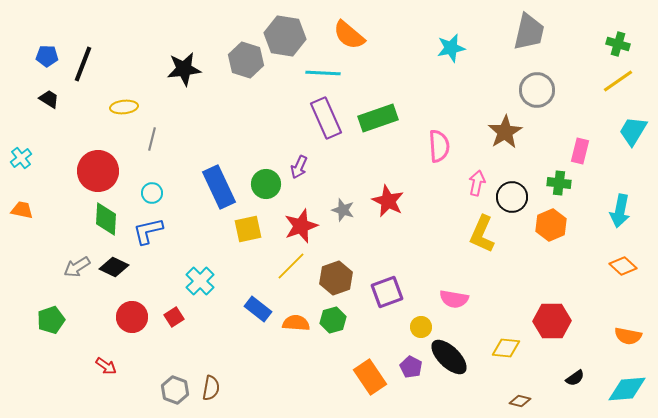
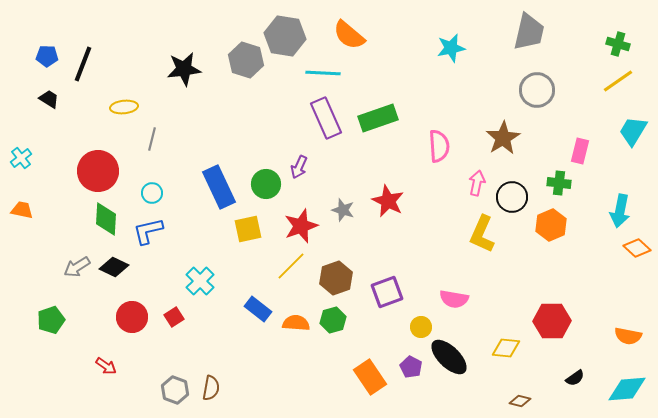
brown star at (505, 132): moved 2 px left, 6 px down
orange diamond at (623, 266): moved 14 px right, 18 px up
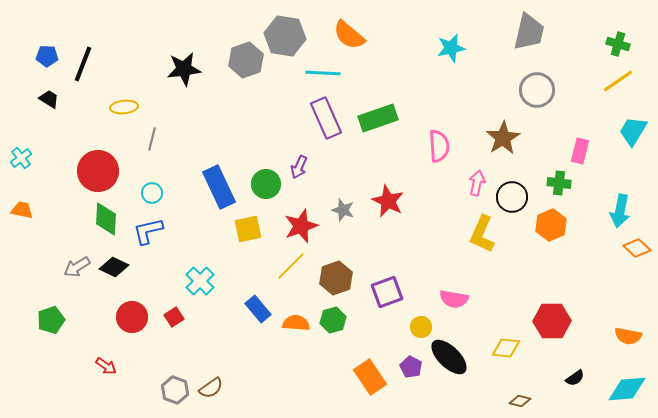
gray hexagon at (246, 60): rotated 24 degrees clockwise
blue rectangle at (258, 309): rotated 12 degrees clockwise
brown semicircle at (211, 388): rotated 45 degrees clockwise
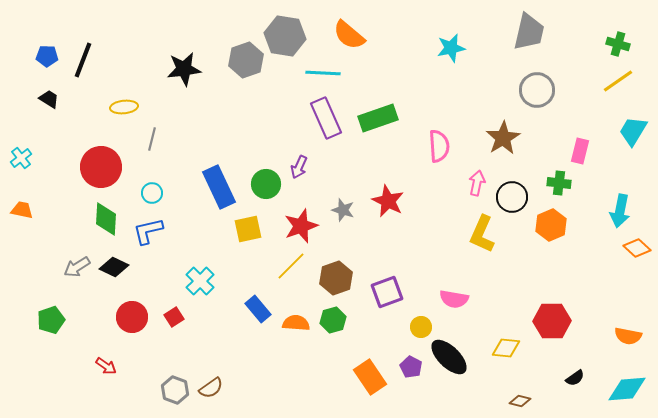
black line at (83, 64): moved 4 px up
red circle at (98, 171): moved 3 px right, 4 px up
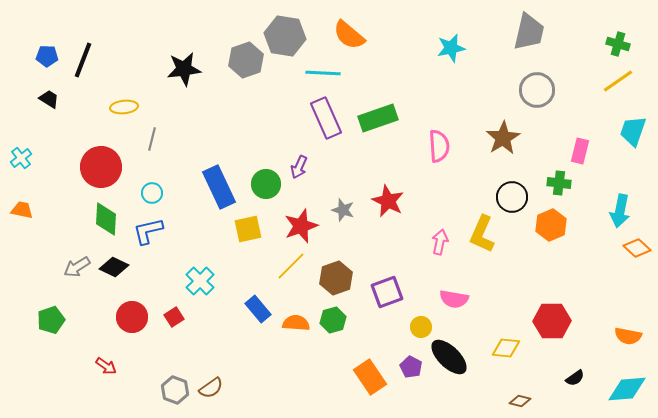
cyan trapezoid at (633, 131): rotated 12 degrees counterclockwise
pink arrow at (477, 183): moved 37 px left, 59 px down
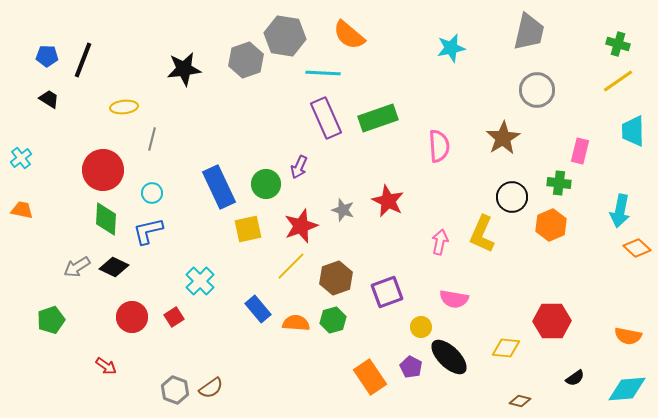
cyan trapezoid at (633, 131): rotated 20 degrees counterclockwise
red circle at (101, 167): moved 2 px right, 3 px down
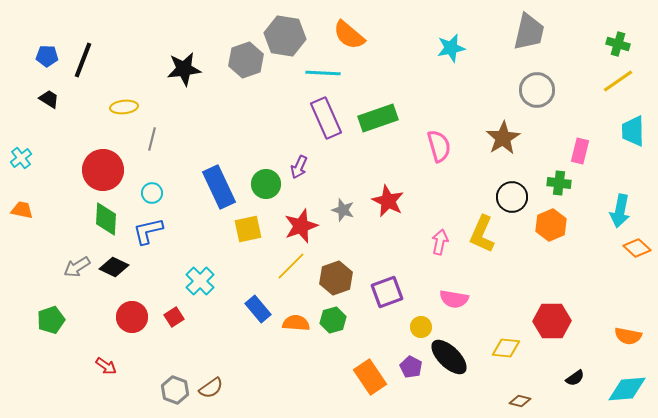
pink semicircle at (439, 146): rotated 12 degrees counterclockwise
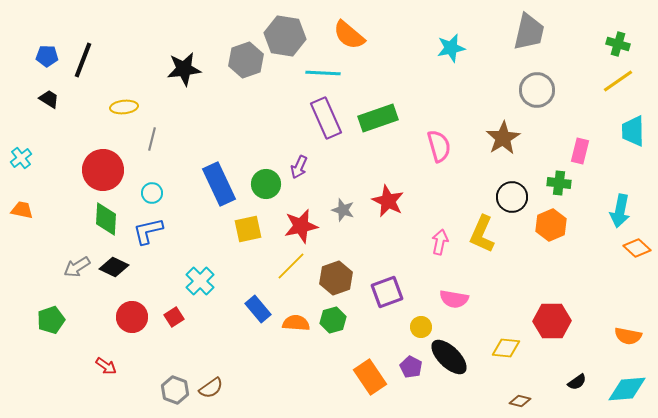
blue rectangle at (219, 187): moved 3 px up
red star at (301, 226): rotated 8 degrees clockwise
black semicircle at (575, 378): moved 2 px right, 4 px down
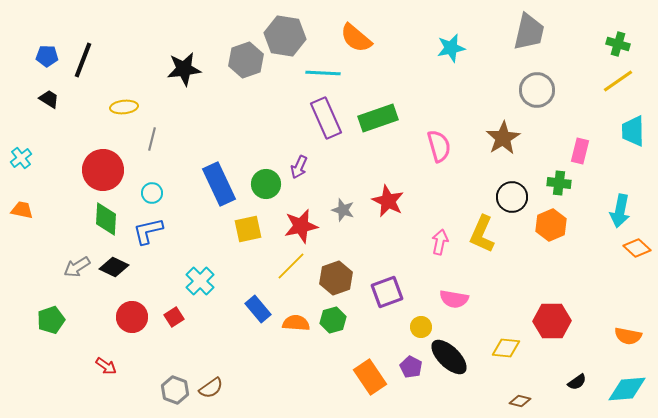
orange semicircle at (349, 35): moved 7 px right, 3 px down
